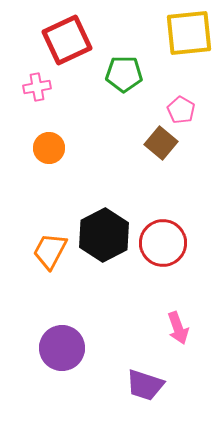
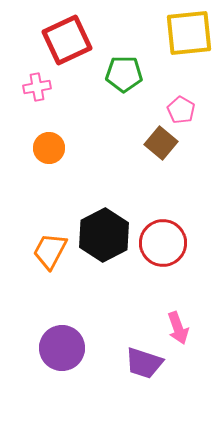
purple trapezoid: moved 1 px left, 22 px up
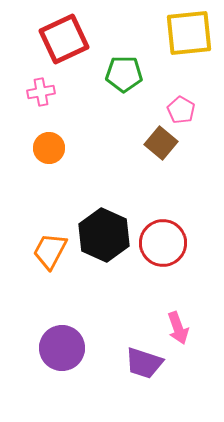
red square: moved 3 px left, 1 px up
pink cross: moved 4 px right, 5 px down
black hexagon: rotated 9 degrees counterclockwise
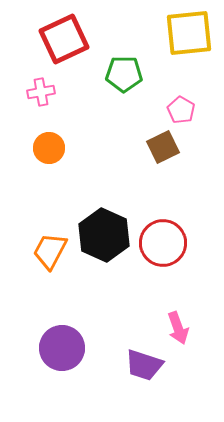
brown square: moved 2 px right, 4 px down; rotated 24 degrees clockwise
purple trapezoid: moved 2 px down
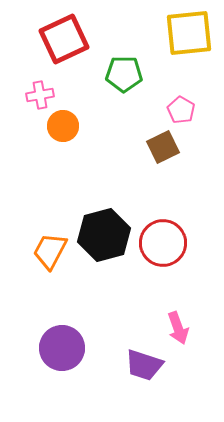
pink cross: moved 1 px left, 3 px down
orange circle: moved 14 px right, 22 px up
black hexagon: rotated 21 degrees clockwise
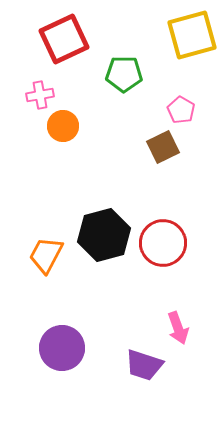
yellow square: moved 3 px right, 2 px down; rotated 9 degrees counterclockwise
orange trapezoid: moved 4 px left, 4 px down
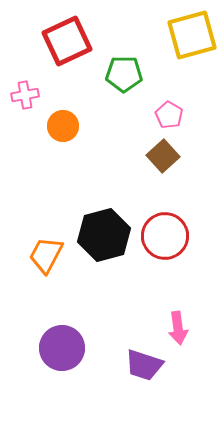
red square: moved 3 px right, 2 px down
pink cross: moved 15 px left
pink pentagon: moved 12 px left, 5 px down
brown square: moved 9 px down; rotated 16 degrees counterclockwise
red circle: moved 2 px right, 7 px up
pink arrow: rotated 12 degrees clockwise
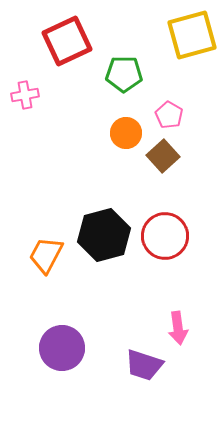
orange circle: moved 63 px right, 7 px down
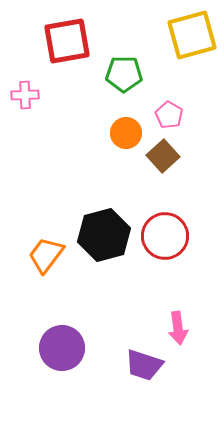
red square: rotated 15 degrees clockwise
pink cross: rotated 8 degrees clockwise
orange trapezoid: rotated 9 degrees clockwise
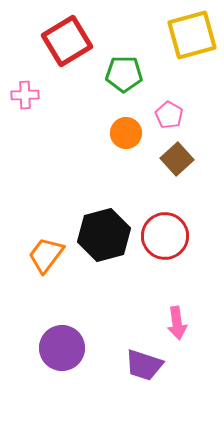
red square: rotated 21 degrees counterclockwise
brown square: moved 14 px right, 3 px down
pink arrow: moved 1 px left, 5 px up
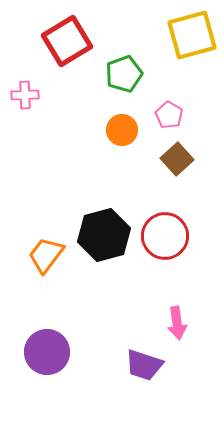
green pentagon: rotated 21 degrees counterclockwise
orange circle: moved 4 px left, 3 px up
purple circle: moved 15 px left, 4 px down
